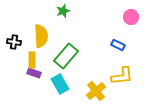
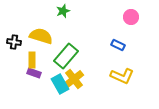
yellow semicircle: rotated 70 degrees counterclockwise
yellow L-shape: rotated 30 degrees clockwise
yellow cross: moved 22 px left, 12 px up
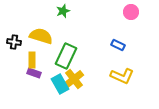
pink circle: moved 5 px up
green rectangle: rotated 15 degrees counterclockwise
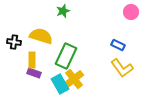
yellow L-shape: moved 8 px up; rotated 30 degrees clockwise
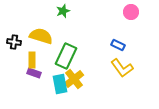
cyan rectangle: rotated 18 degrees clockwise
